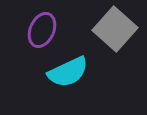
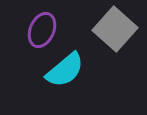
cyan semicircle: moved 3 px left, 2 px up; rotated 15 degrees counterclockwise
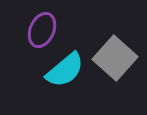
gray square: moved 29 px down
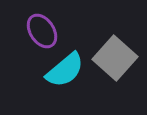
purple ellipse: moved 1 px down; rotated 56 degrees counterclockwise
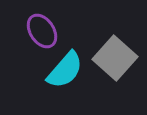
cyan semicircle: rotated 9 degrees counterclockwise
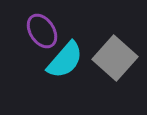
cyan semicircle: moved 10 px up
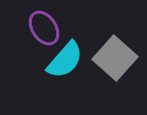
purple ellipse: moved 2 px right, 3 px up
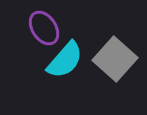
gray square: moved 1 px down
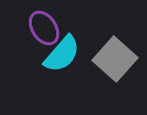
cyan semicircle: moved 3 px left, 6 px up
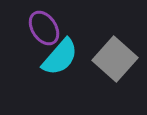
cyan semicircle: moved 2 px left, 3 px down
